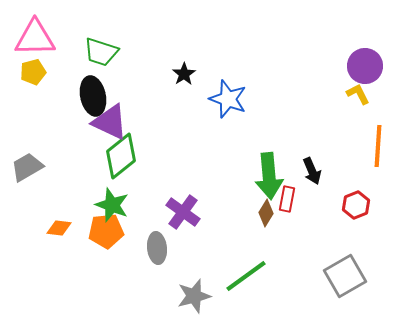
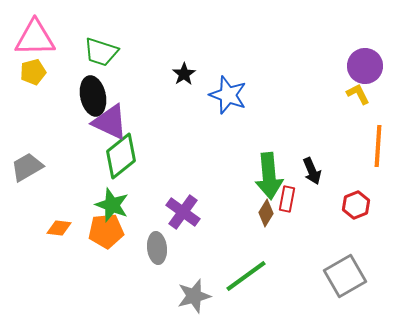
blue star: moved 4 px up
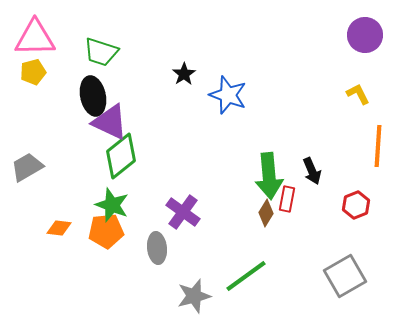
purple circle: moved 31 px up
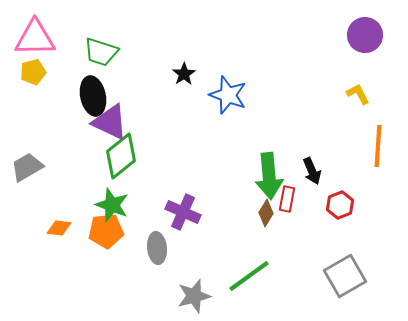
red hexagon: moved 16 px left
purple cross: rotated 12 degrees counterclockwise
green line: moved 3 px right
